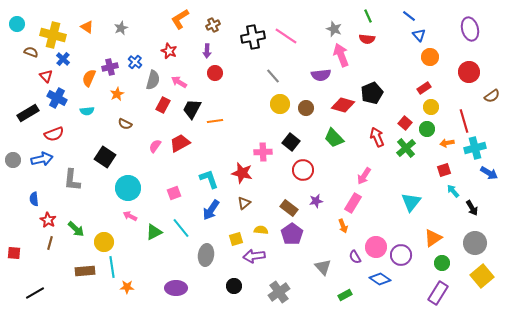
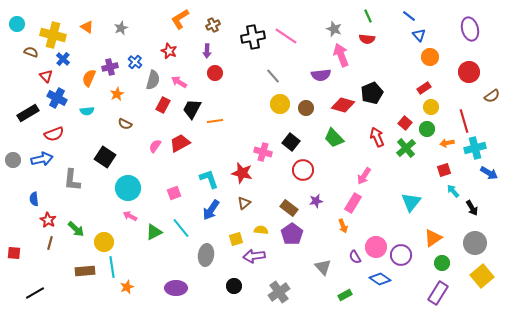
pink cross at (263, 152): rotated 18 degrees clockwise
orange star at (127, 287): rotated 24 degrees counterclockwise
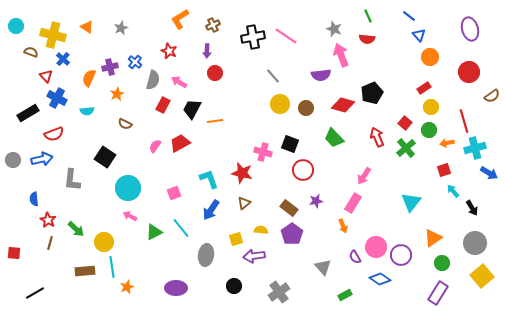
cyan circle at (17, 24): moved 1 px left, 2 px down
green circle at (427, 129): moved 2 px right, 1 px down
black square at (291, 142): moved 1 px left, 2 px down; rotated 18 degrees counterclockwise
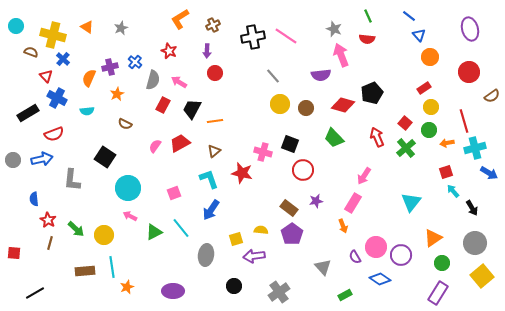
red square at (444, 170): moved 2 px right, 2 px down
brown triangle at (244, 203): moved 30 px left, 52 px up
yellow circle at (104, 242): moved 7 px up
purple ellipse at (176, 288): moved 3 px left, 3 px down
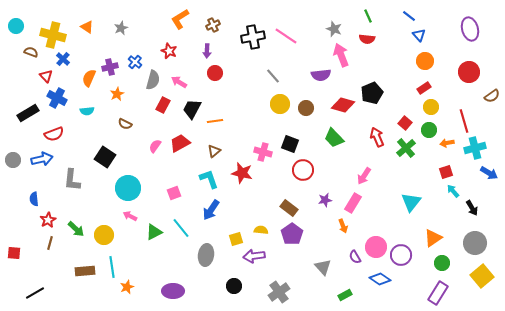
orange circle at (430, 57): moved 5 px left, 4 px down
purple star at (316, 201): moved 9 px right, 1 px up
red star at (48, 220): rotated 14 degrees clockwise
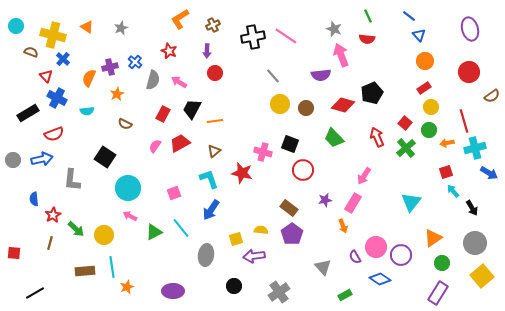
red rectangle at (163, 105): moved 9 px down
red star at (48, 220): moved 5 px right, 5 px up
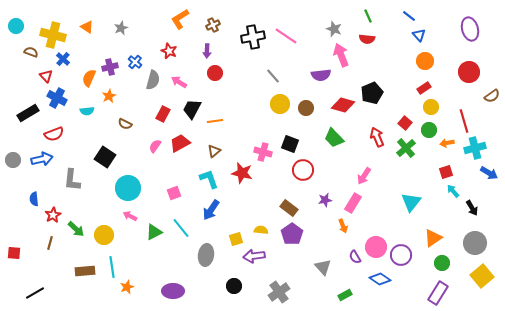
orange star at (117, 94): moved 8 px left, 2 px down
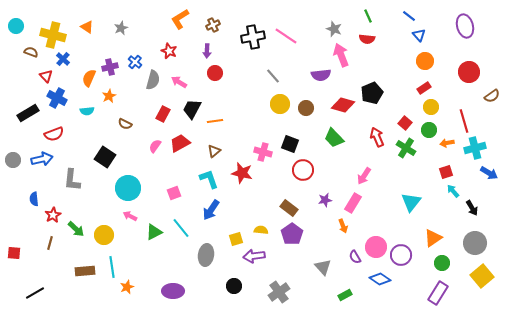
purple ellipse at (470, 29): moved 5 px left, 3 px up
green cross at (406, 148): rotated 18 degrees counterclockwise
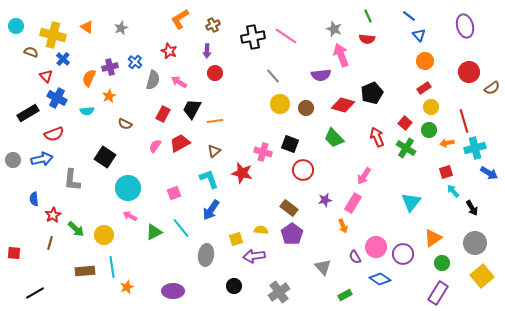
brown semicircle at (492, 96): moved 8 px up
purple circle at (401, 255): moved 2 px right, 1 px up
